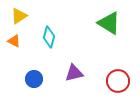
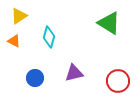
blue circle: moved 1 px right, 1 px up
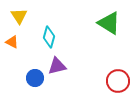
yellow triangle: rotated 30 degrees counterclockwise
orange triangle: moved 2 px left, 1 px down
purple triangle: moved 17 px left, 7 px up
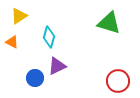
yellow triangle: rotated 30 degrees clockwise
green triangle: rotated 15 degrees counterclockwise
purple triangle: rotated 12 degrees counterclockwise
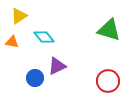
green triangle: moved 7 px down
cyan diamond: moved 5 px left; rotated 55 degrees counterclockwise
orange triangle: rotated 16 degrees counterclockwise
red circle: moved 10 px left
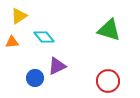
orange triangle: rotated 16 degrees counterclockwise
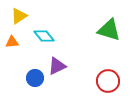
cyan diamond: moved 1 px up
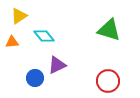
purple triangle: moved 1 px up
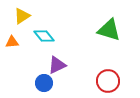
yellow triangle: moved 3 px right
blue circle: moved 9 px right, 5 px down
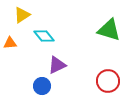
yellow triangle: moved 1 px up
orange triangle: moved 2 px left, 1 px down
blue circle: moved 2 px left, 3 px down
